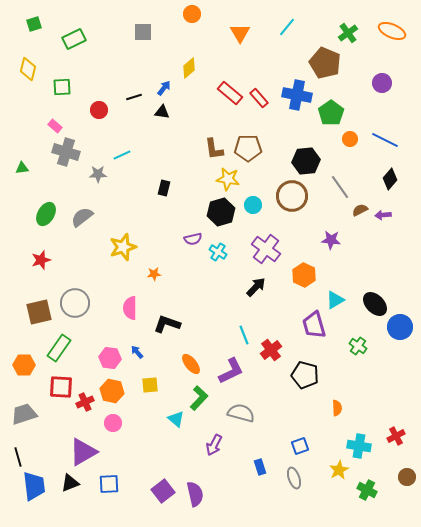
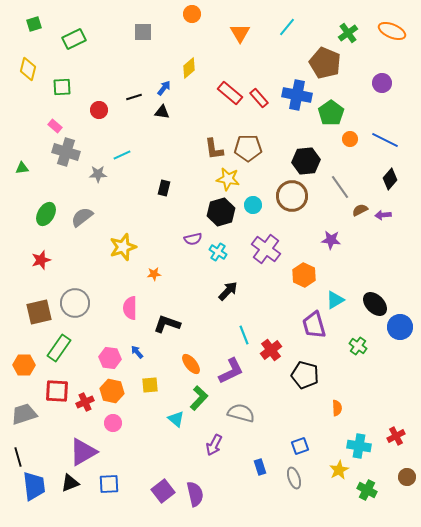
black arrow at (256, 287): moved 28 px left, 4 px down
red square at (61, 387): moved 4 px left, 4 px down
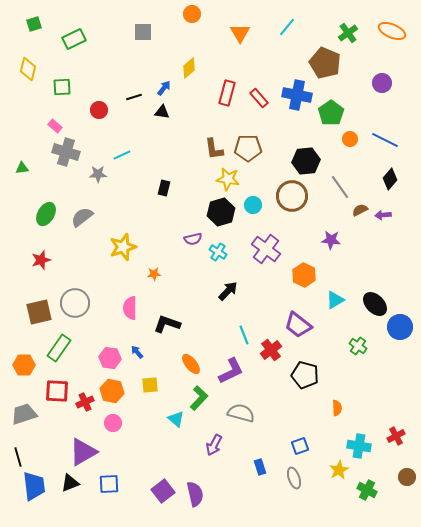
red rectangle at (230, 93): moved 3 px left; rotated 65 degrees clockwise
purple trapezoid at (314, 325): moved 16 px left; rotated 36 degrees counterclockwise
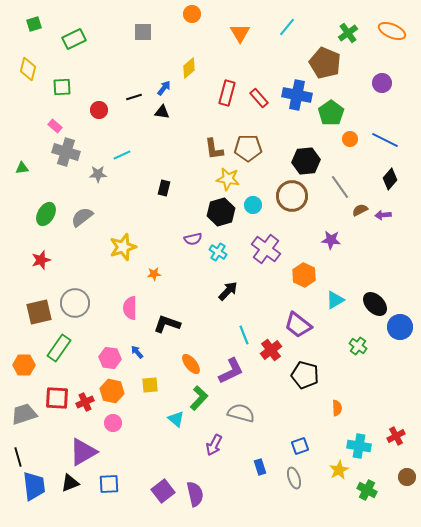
red square at (57, 391): moved 7 px down
